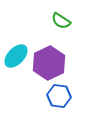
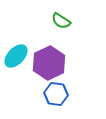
blue hexagon: moved 3 px left, 2 px up
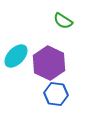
green semicircle: moved 2 px right
purple hexagon: rotated 8 degrees counterclockwise
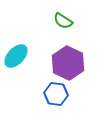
purple hexagon: moved 19 px right
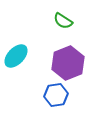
purple hexagon: rotated 12 degrees clockwise
blue hexagon: moved 1 px down; rotated 15 degrees counterclockwise
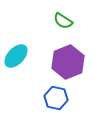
purple hexagon: moved 1 px up
blue hexagon: moved 3 px down; rotated 20 degrees clockwise
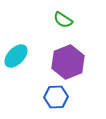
green semicircle: moved 1 px up
blue hexagon: moved 1 px up; rotated 15 degrees counterclockwise
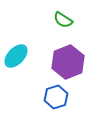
blue hexagon: rotated 15 degrees counterclockwise
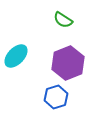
purple hexagon: moved 1 px down
